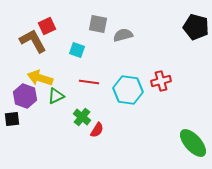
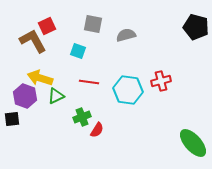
gray square: moved 5 px left
gray semicircle: moved 3 px right
cyan square: moved 1 px right, 1 px down
green cross: rotated 30 degrees clockwise
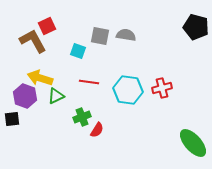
gray square: moved 7 px right, 12 px down
gray semicircle: rotated 24 degrees clockwise
red cross: moved 1 px right, 7 px down
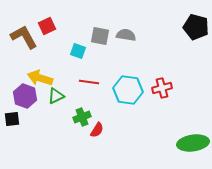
brown L-shape: moved 9 px left, 4 px up
green ellipse: rotated 56 degrees counterclockwise
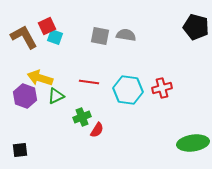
cyan square: moved 23 px left, 14 px up
black square: moved 8 px right, 31 px down
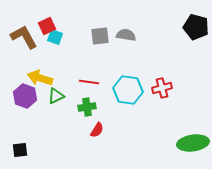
gray square: rotated 18 degrees counterclockwise
green cross: moved 5 px right, 10 px up; rotated 12 degrees clockwise
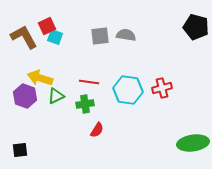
green cross: moved 2 px left, 3 px up
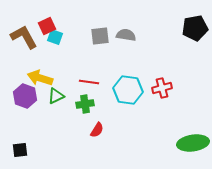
black pentagon: moved 1 px left, 1 px down; rotated 25 degrees counterclockwise
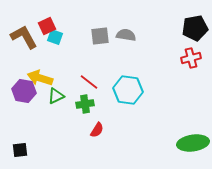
red line: rotated 30 degrees clockwise
red cross: moved 29 px right, 30 px up
purple hexagon: moved 1 px left, 5 px up; rotated 10 degrees counterclockwise
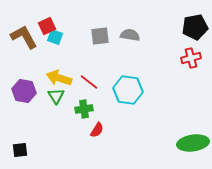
black pentagon: moved 1 px up
gray semicircle: moved 4 px right
yellow arrow: moved 19 px right
green triangle: rotated 36 degrees counterclockwise
green cross: moved 1 px left, 5 px down
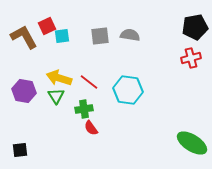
cyan square: moved 7 px right, 1 px up; rotated 28 degrees counterclockwise
red semicircle: moved 6 px left, 2 px up; rotated 112 degrees clockwise
green ellipse: moved 1 px left; rotated 40 degrees clockwise
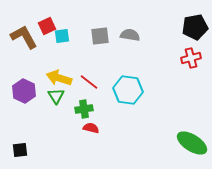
purple hexagon: rotated 15 degrees clockwise
red semicircle: rotated 140 degrees clockwise
